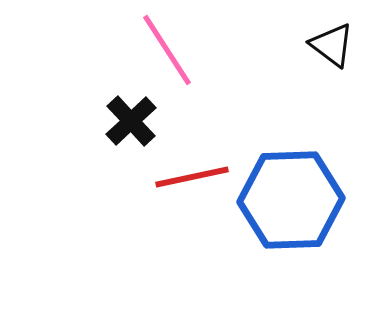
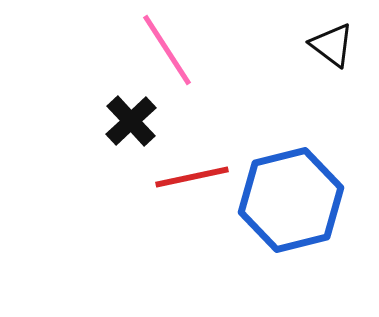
blue hexagon: rotated 12 degrees counterclockwise
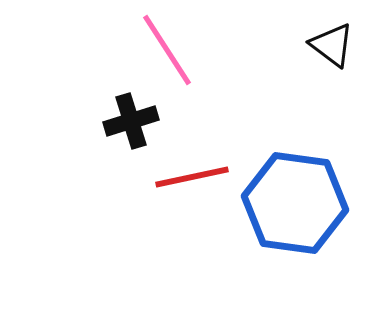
black cross: rotated 26 degrees clockwise
blue hexagon: moved 4 px right, 3 px down; rotated 22 degrees clockwise
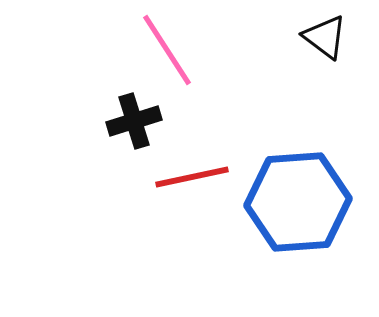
black triangle: moved 7 px left, 8 px up
black cross: moved 3 px right
blue hexagon: moved 3 px right, 1 px up; rotated 12 degrees counterclockwise
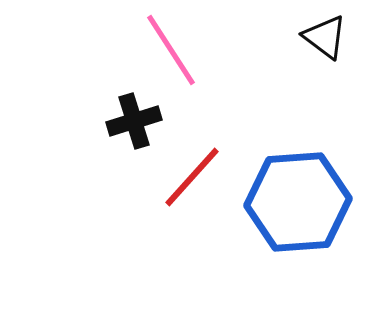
pink line: moved 4 px right
red line: rotated 36 degrees counterclockwise
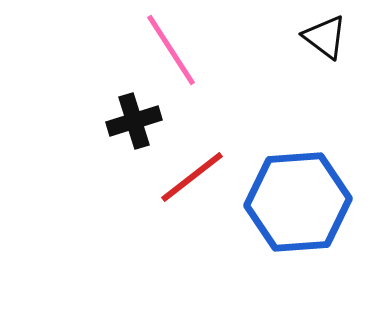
red line: rotated 10 degrees clockwise
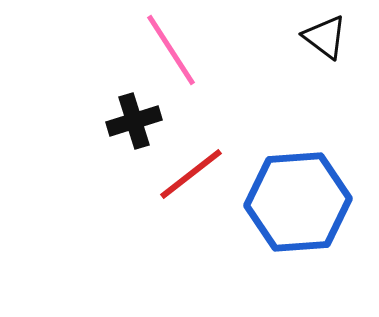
red line: moved 1 px left, 3 px up
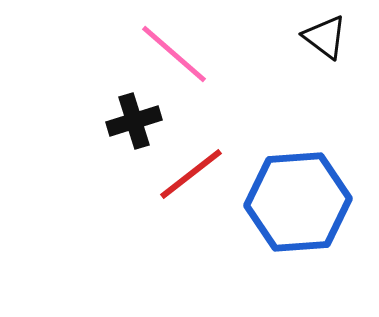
pink line: moved 3 px right, 4 px down; rotated 16 degrees counterclockwise
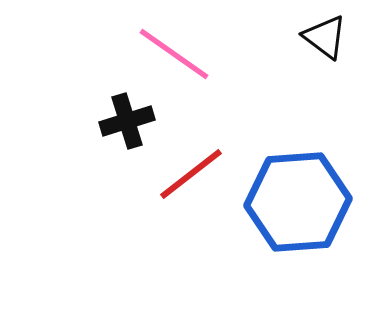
pink line: rotated 6 degrees counterclockwise
black cross: moved 7 px left
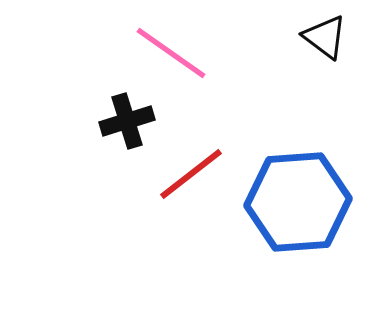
pink line: moved 3 px left, 1 px up
